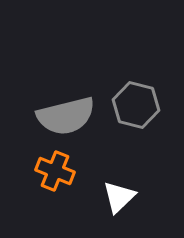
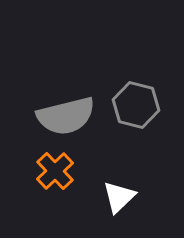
orange cross: rotated 24 degrees clockwise
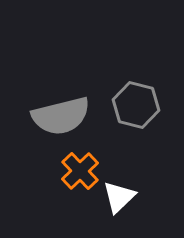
gray semicircle: moved 5 px left
orange cross: moved 25 px right
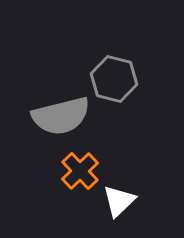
gray hexagon: moved 22 px left, 26 px up
white triangle: moved 4 px down
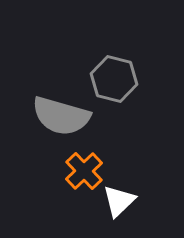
gray semicircle: rotated 30 degrees clockwise
orange cross: moved 4 px right
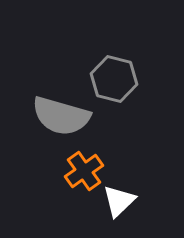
orange cross: rotated 9 degrees clockwise
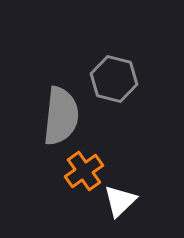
gray semicircle: rotated 100 degrees counterclockwise
white triangle: moved 1 px right
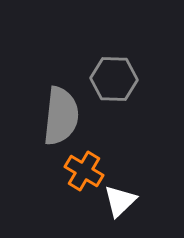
gray hexagon: rotated 12 degrees counterclockwise
orange cross: rotated 24 degrees counterclockwise
